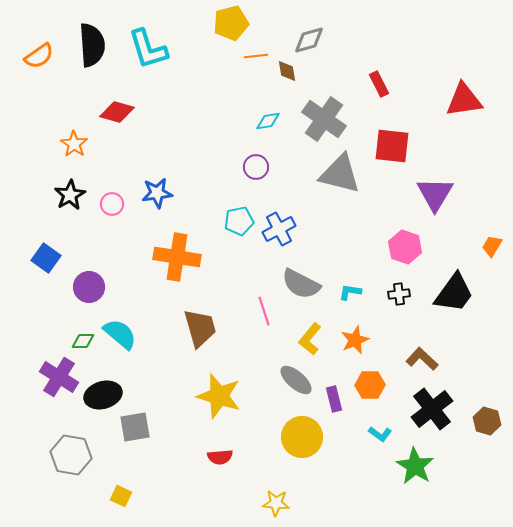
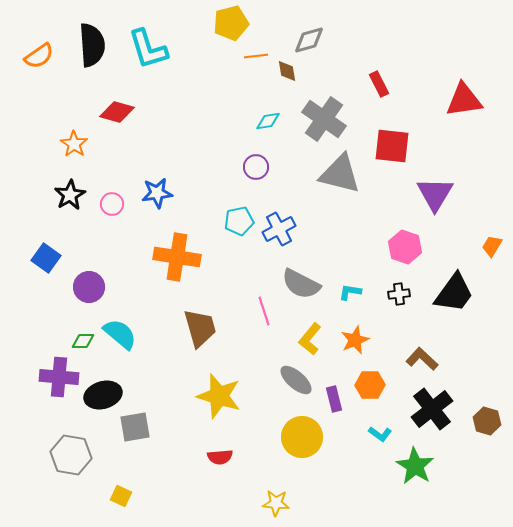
purple cross at (59, 377): rotated 27 degrees counterclockwise
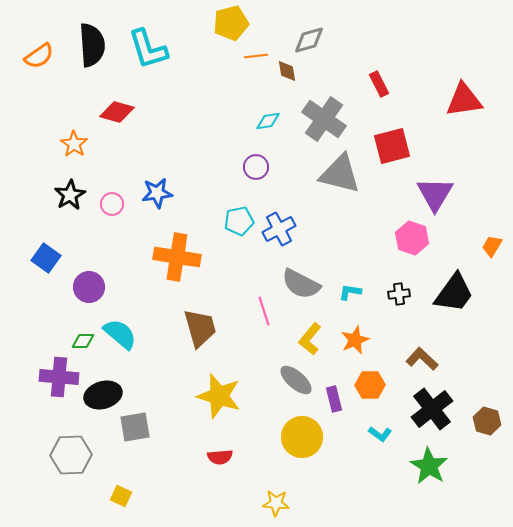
red square at (392, 146): rotated 21 degrees counterclockwise
pink hexagon at (405, 247): moved 7 px right, 9 px up
gray hexagon at (71, 455): rotated 12 degrees counterclockwise
green star at (415, 466): moved 14 px right
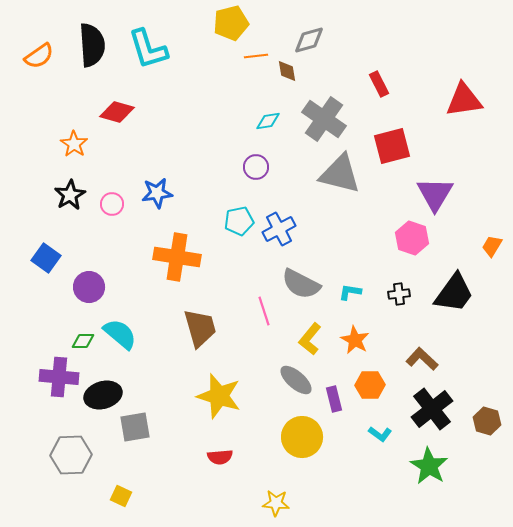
orange star at (355, 340): rotated 20 degrees counterclockwise
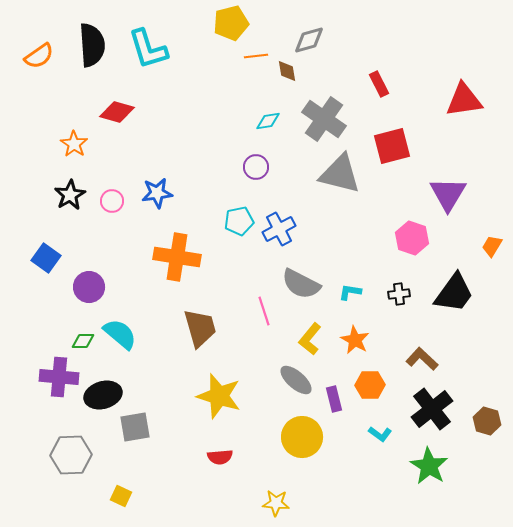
purple triangle at (435, 194): moved 13 px right
pink circle at (112, 204): moved 3 px up
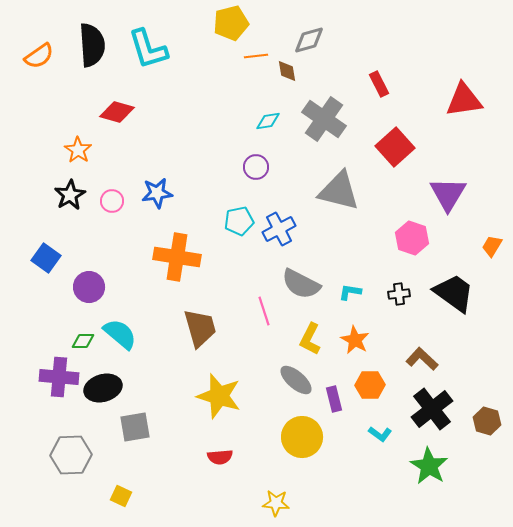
orange star at (74, 144): moved 4 px right, 6 px down
red square at (392, 146): moved 3 px right, 1 px down; rotated 27 degrees counterclockwise
gray triangle at (340, 174): moved 1 px left, 17 px down
black trapezoid at (454, 293): rotated 90 degrees counterclockwise
yellow L-shape at (310, 339): rotated 12 degrees counterclockwise
black ellipse at (103, 395): moved 7 px up
